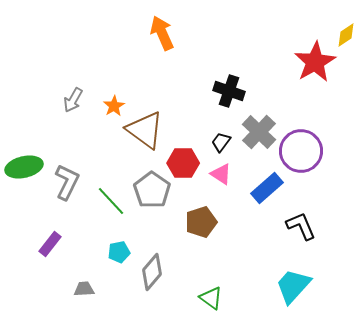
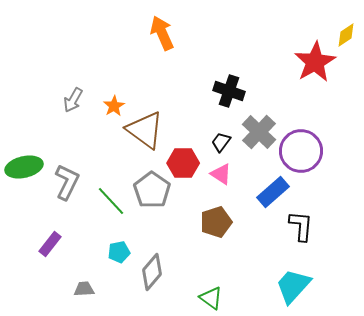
blue rectangle: moved 6 px right, 4 px down
brown pentagon: moved 15 px right
black L-shape: rotated 28 degrees clockwise
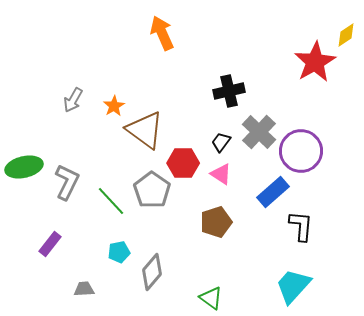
black cross: rotated 32 degrees counterclockwise
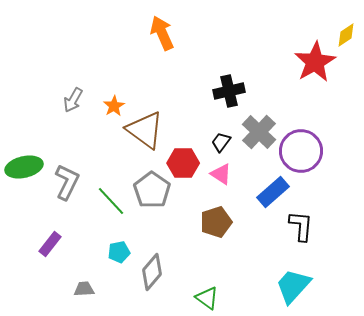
green triangle: moved 4 px left
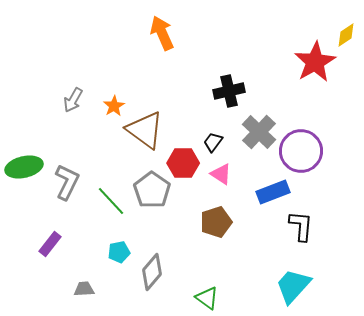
black trapezoid: moved 8 px left
blue rectangle: rotated 20 degrees clockwise
